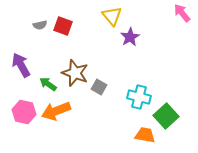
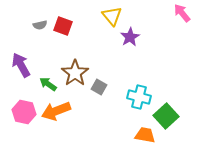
brown star: rotated 16 degrees clockwise
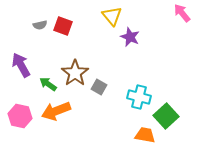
purple star: rotated 18 degrees counterclockwise
pink hexagon: moved 4 px left, 4 px down
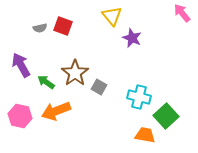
gray semicircle: moved 3 px down
purple star: moved 2 px right, 1 px down
green arrow: moved 2 px left, 2 px up
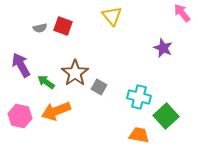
purple star: moved 31 px right, 10 px down
orange trapezoid: moved 6 px left
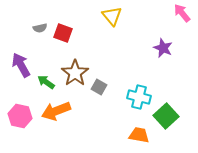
red square: moved 7 px down
